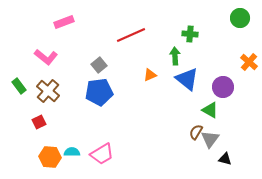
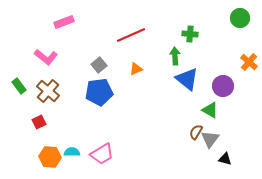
orange triangle: moved 14 px left, 6 px up
purple circle: moved 1 px up
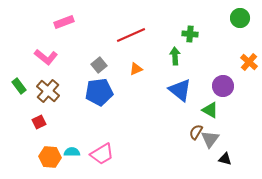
blue triangle: moved 7 px left, 11 px down
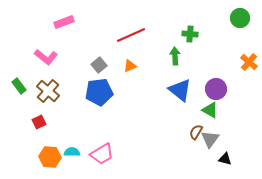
orange triangle: moved 6 px left, 3 px up
purple circle: moved 7 px left, 3 px down
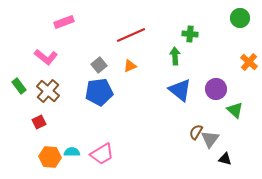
green triangle: moved 25 px right; rotated 12 degrees clockwise
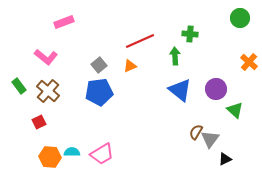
red line: moved 9 px right, 6 px down
black triangle: rotated 40 degrees counterclockwise
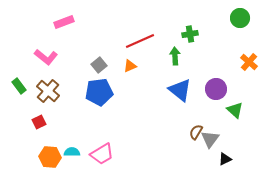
green cross: rotated 14 degrees counterclockwise
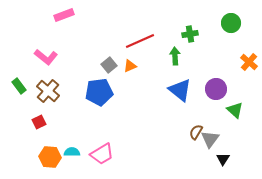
green circle: moved 9 px left, 5 px down
pink rectangle: moved 7 px up
gray square: moved 10 px right
black triangle: moved 2 px left; rotated 32 degrees counterclockwise
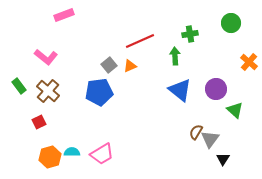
orange hexagon: rotated 20 degrees counterclockwise
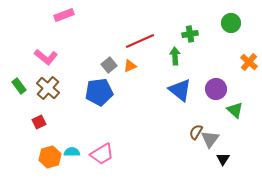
brown cross: moved 3 px up
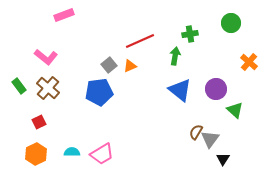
green arrow: rotated 12 degrees clockwise
orange hexagon: moved 14 px left, 3 px up; rotated 10 degrees counterclockwise
